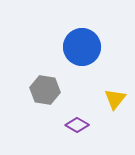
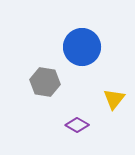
gray hexagon: moved 8 px up
yellow triangle: moved 1 px left
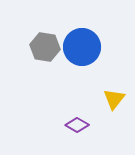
gray hexagon: moved 35 px up
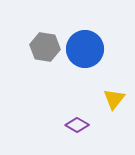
blue circle: moved 3 px right, 2 px down
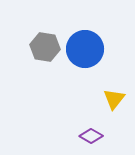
purple diamond: moved 14 px right, 11 px down
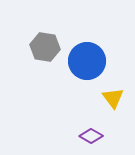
blue circle: moved 2 px right, 12 px down
yellow triangle: moved 1 px left, 1 px up; rotated 15 degrees counterclockwise
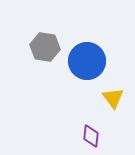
purple diamond: rotated 65 degrees clockwise
